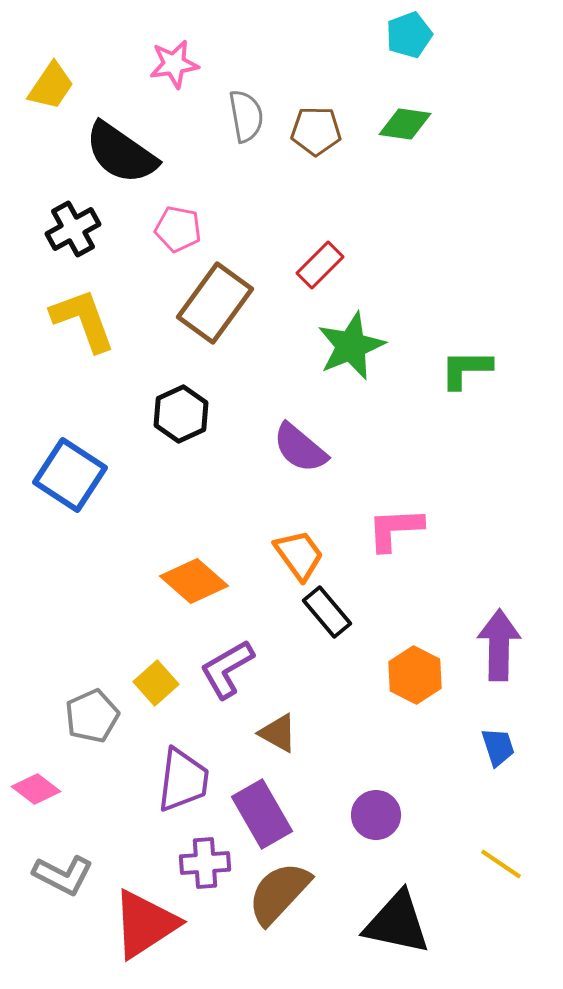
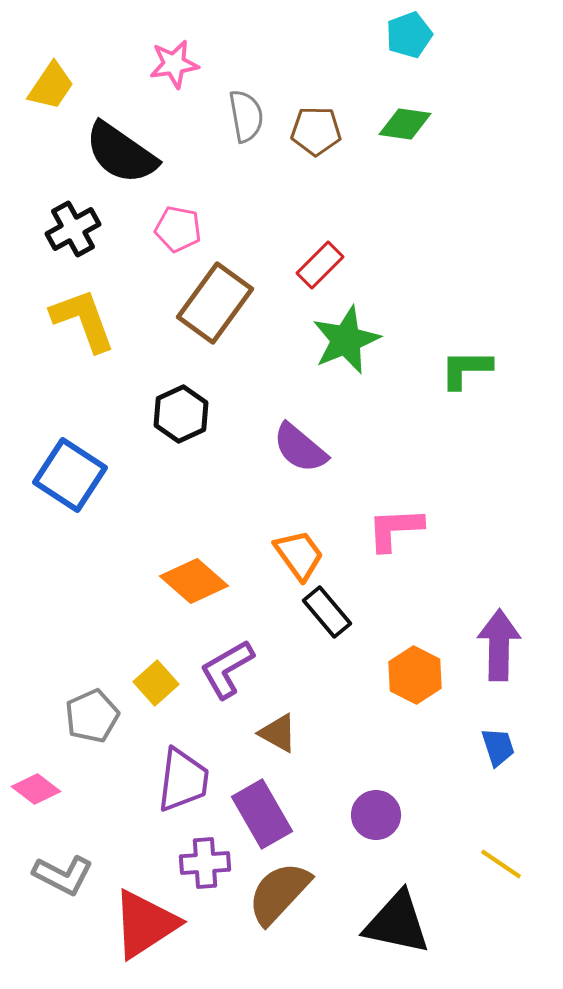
green star: moved 5 px left, 6 px up
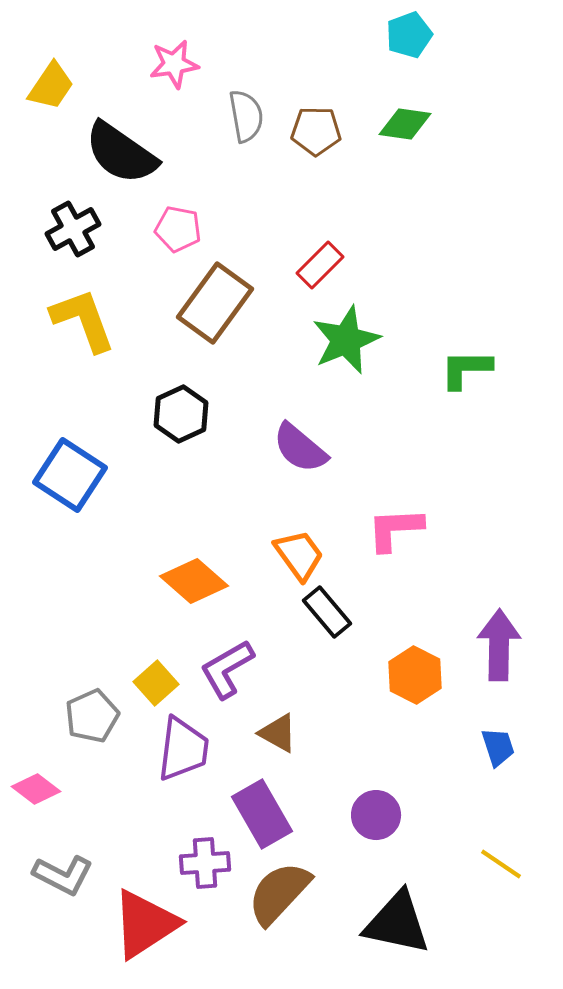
purple trapezoid: moved 31 px up
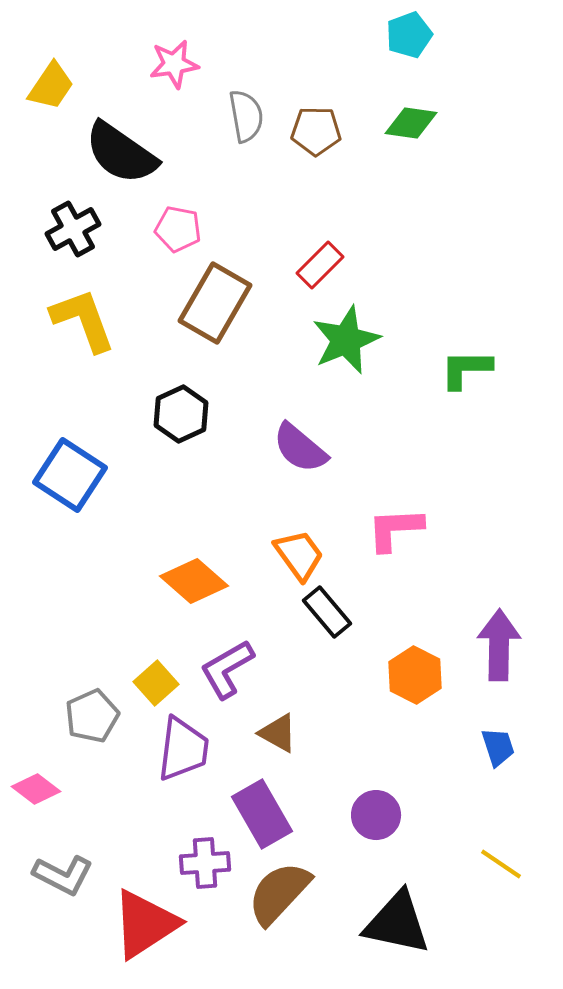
green diamond: moved 6 px right, 1 px up
brown rectangle: rotated 6 degrees counterclockwise
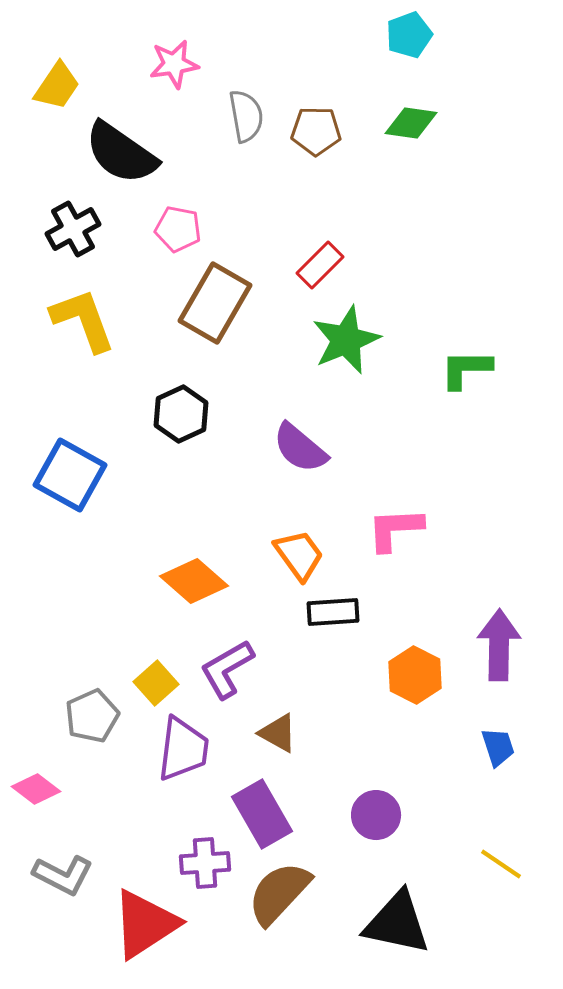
yellow trapezoid: moved 6 px right
blue square: rotated 4 degrees counterclockwise
black rectangle: moved 6 px right; rotated 54 degrees counterclockwise
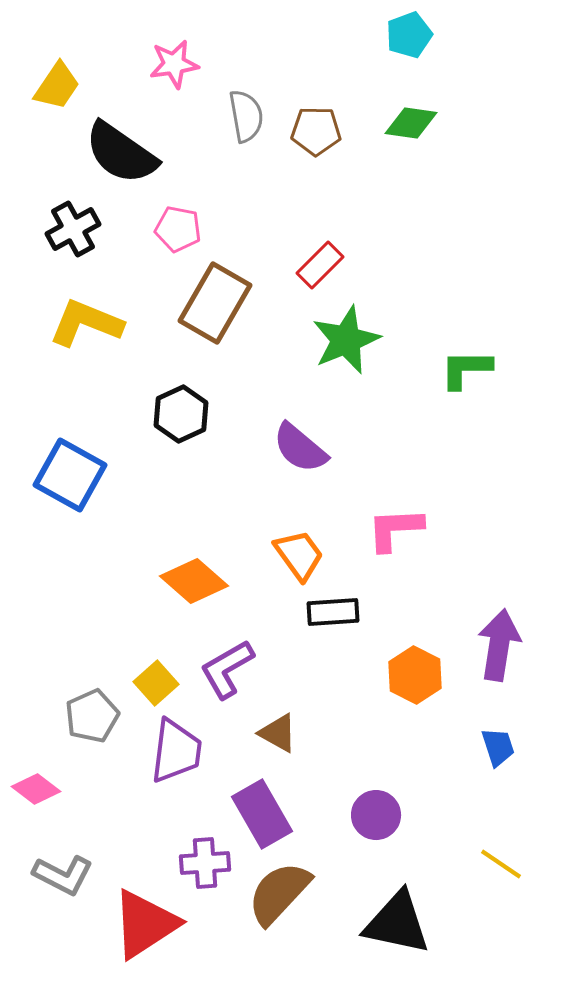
yellow L-shape: moved 3 px right, 3 px down; rotated 48 degrees counterclockwise
purple arrow: rotated 8 degrees clockwise
purple trapezoid: moved 7 px left, 2 px down
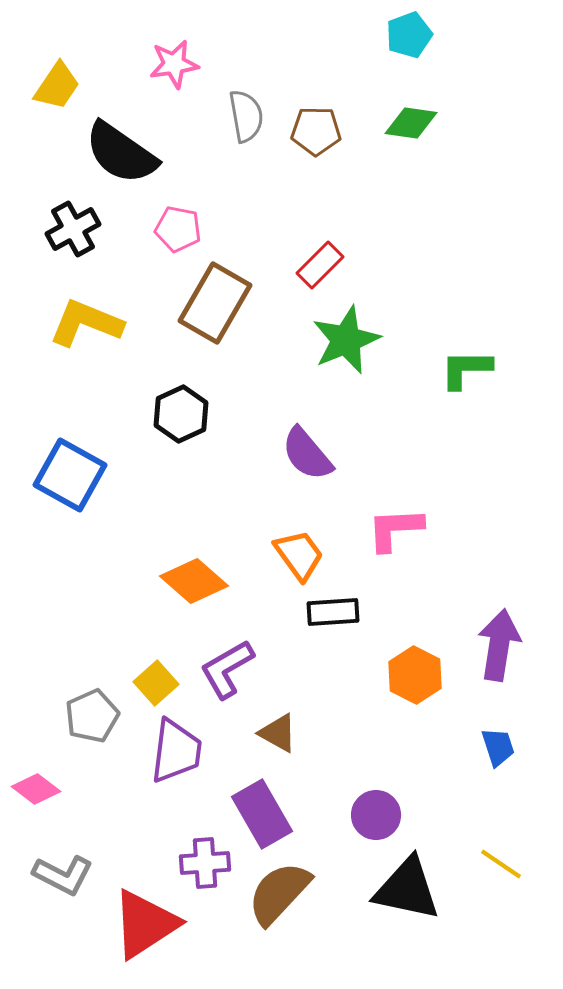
purple semicircle: moved 7 px right, 6 px down; rotated 10 degrees clockwise
black triangle: moved 10 px right, 34 px up
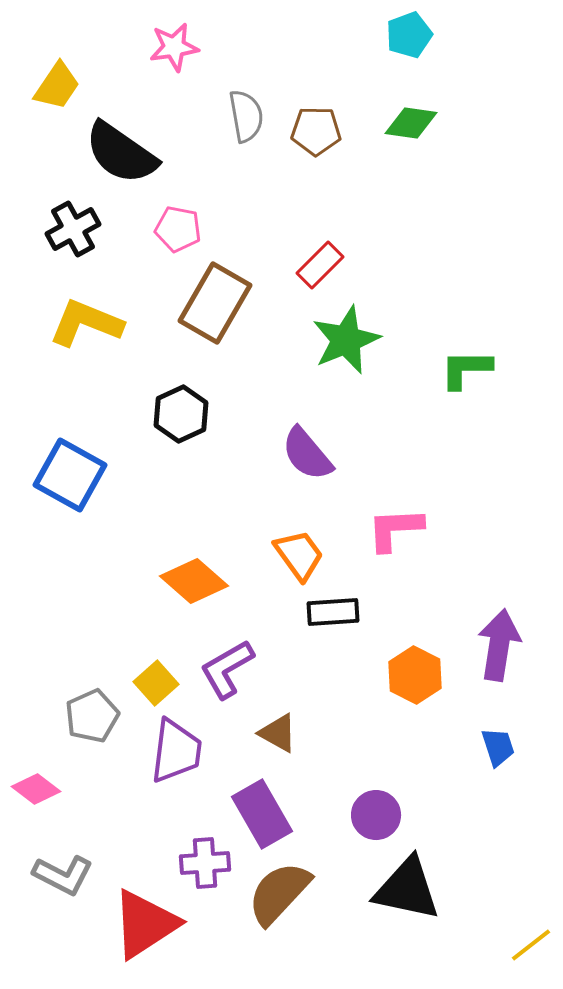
pink star: moved 17 px up
yellow line: moved 30 px right, 81 px down; rotated 72 degrees counterclockwise
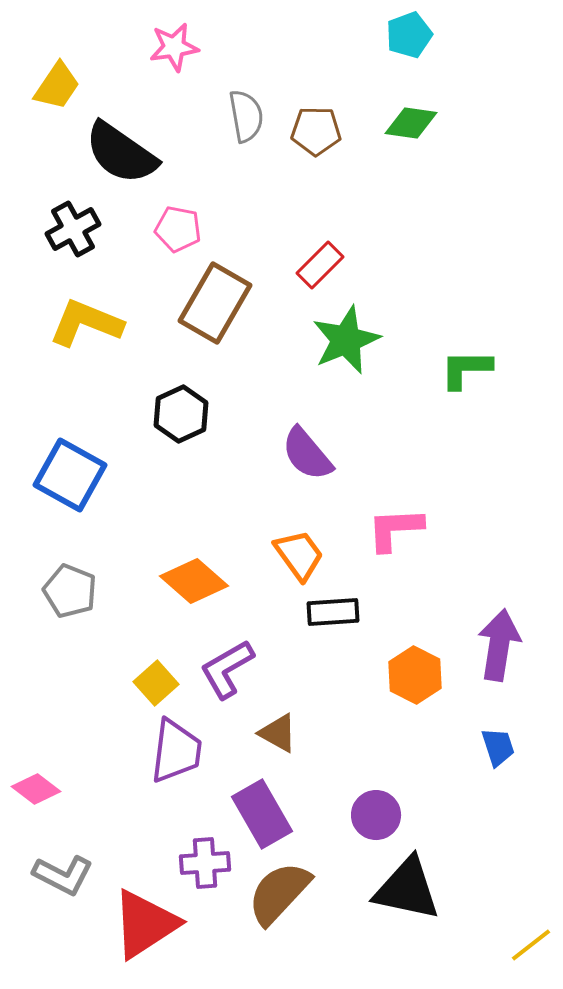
gray pentagon: moved 22 px left, 125 px up; rotated 26 degrees counterclockwise
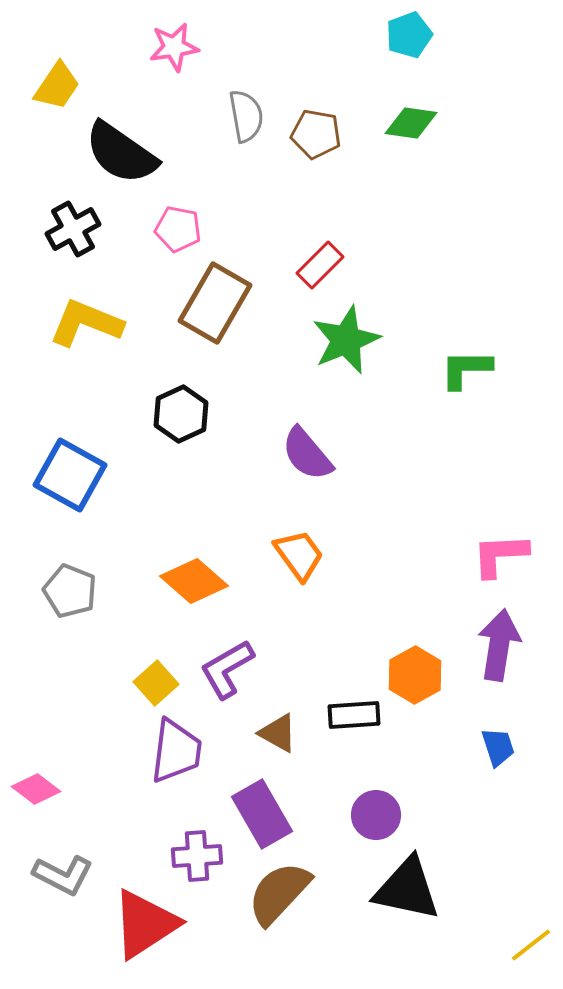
brown pentagon: moved 3 px down; rotated 9 degrees clockwise
pink L-shape: moved 105 px right, 26 px down
black rectangle: moved 21 px right, 103 px down
orange hexagon: rotated 4 degrees clockwise
purple cross: moved 8 px left, 7 px up
